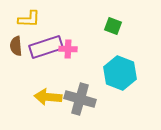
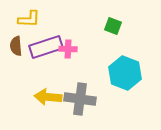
cyan hexagon: moved 5 px right
gray cross: rotated 8 degrees counterclockwise
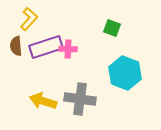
yellow L-shape: rotated 50 degrees counterclockwise
green square: moved 1 px left, 2 px down
yellow arrow: moved 5 px left, 4 px down; rotated 12 degrees clockwise
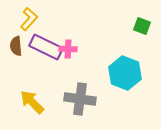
green square: moved 30 px right, 2 px up
purple rectangle: rotated 44 degrees clockwise
yellow arrow: moved 11 px left, 1 px down; rotated 28 degrees clockwise
